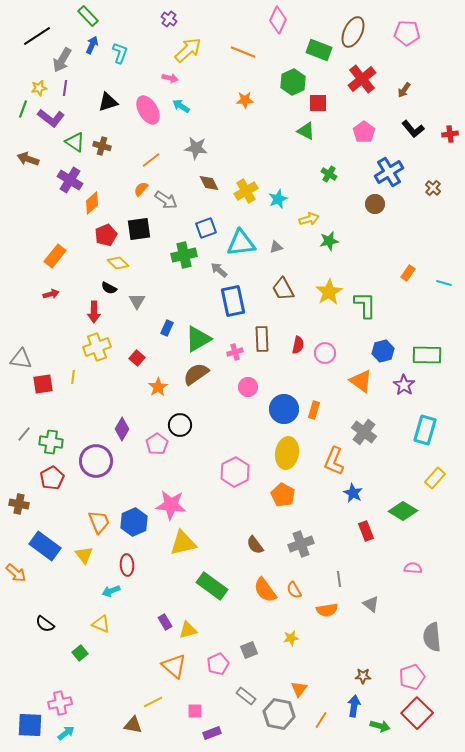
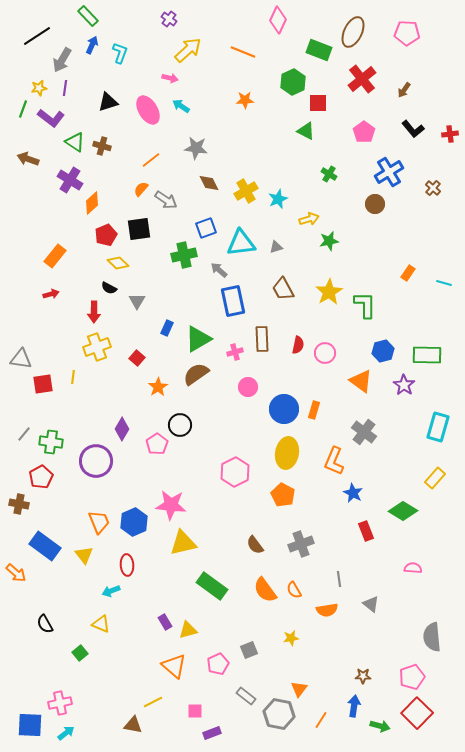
cyan rectangle at (425, 430): moved 13 px right, 3 px up
red pentagon at (52, 478): moved 11 px left, 1 px up
black semicircle at (45, 624): rotated 24 degrees clockwise
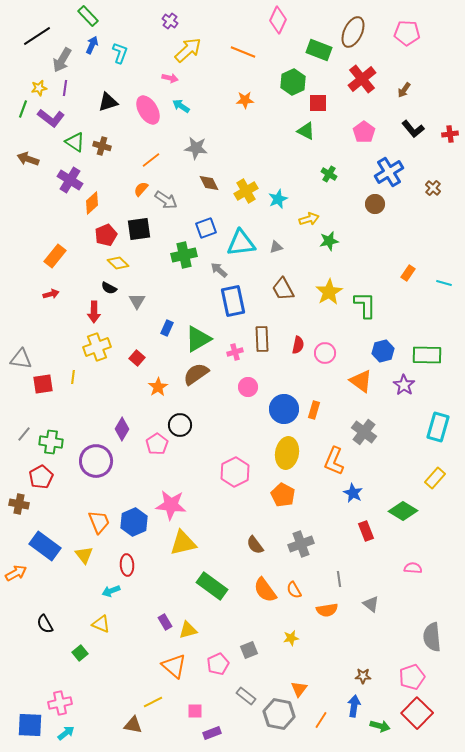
purple cross at (169, 19): moved 1 px right, 2 px down
orange arrow at (16, 573): rotated 70 degrees counterclockwise
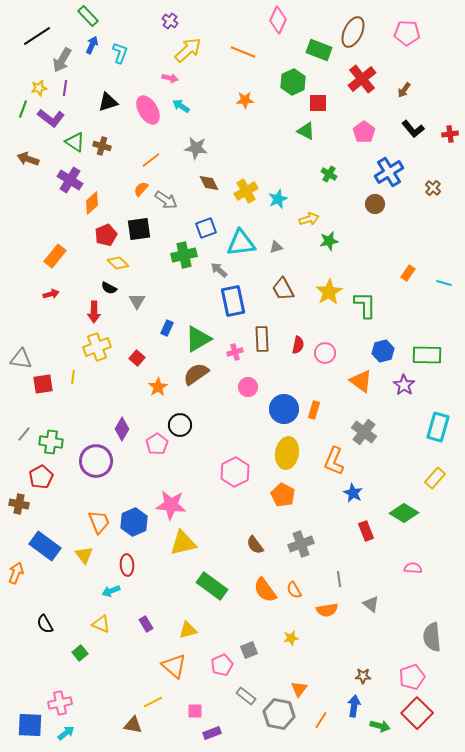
green diamond at (403, 511): moved 1 px right, 2 px down
orange arrow at (16, 573): rotated 40 degrees counterclockwise
purple rectangle at (165, 622): moved 19 px left, 2 px down
pink pentagon at (218, 664): moved 4 px right, 1 px down
